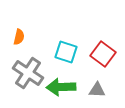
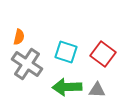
gray cross: moved 1 px left, 9 px up
green arrow: moved 6 px right
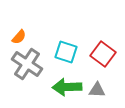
orange semicircle: rotated 28 degrees clockwise
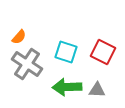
red square: moved 2 px up; rotated 10 degrees counterclockwise
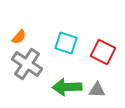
cyan square: moved 9 px up
